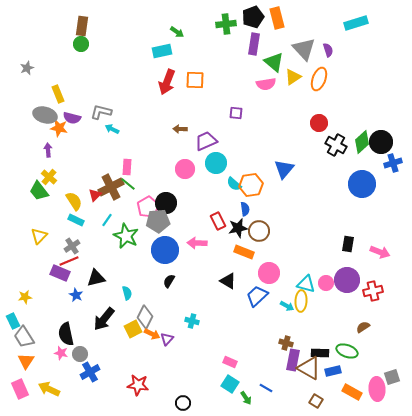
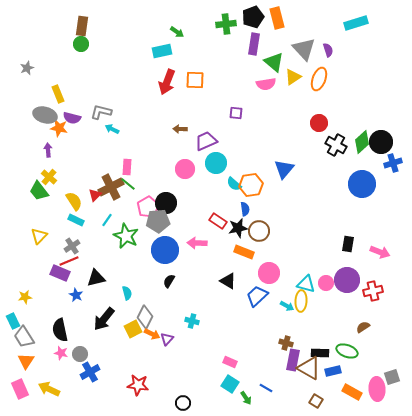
red rectangle at (218, 221): rotated 30 degrees counterclockwise
black semicircle at (66, 334): moved 6 px left, 4 px up
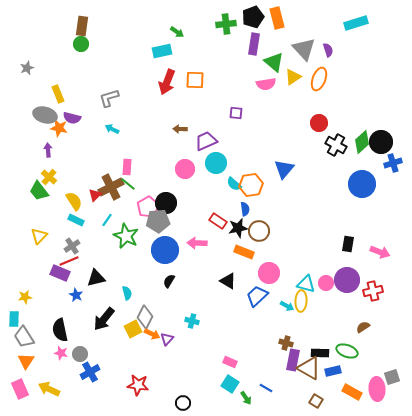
gray L-shape at (101, 112): moved 8 px right, 14 px up; rotated 30 degrees counterclockwise
cyan rectangle at (13, 321): moved 1 px right, 2 px up; rotated 28 degrees clockwise
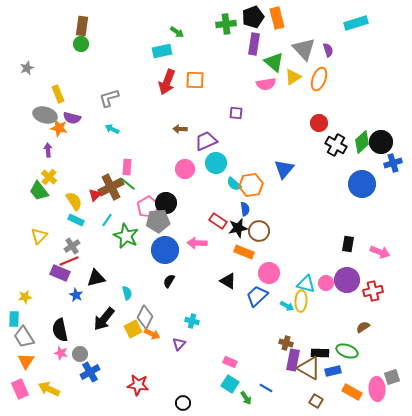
purple triangle at (167, 339): moved 12 px right, 5 px down
